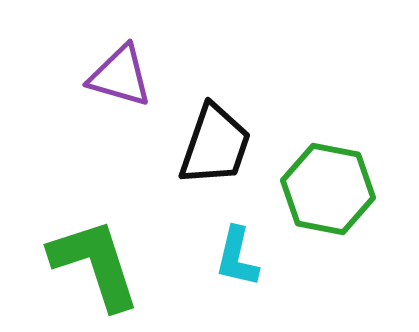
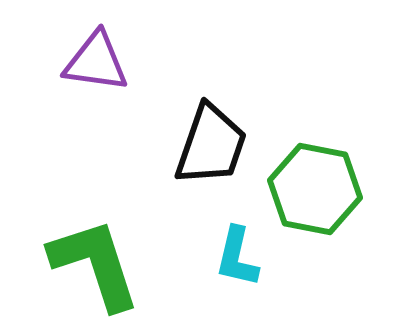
purple triangle: moved 24 px left, 14 px up; rotated 8 degrees counterclockwise
black trapezoid: moved 4 px left
green hexagon: moved 13 px left
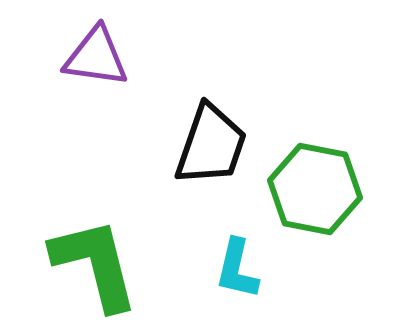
purple triangle: moved 5 px up
cyan L-shape: moved 12 px down
green L-shape: rotated 4 degrees clockwise
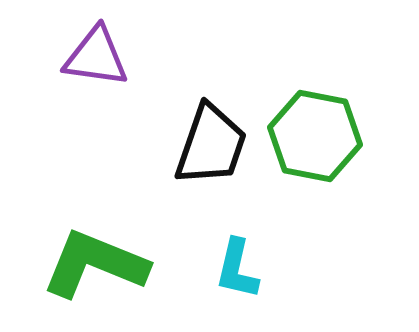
green hexagon: moved 53 px up
green L-shape: rotated 54 degrees counterclockwise
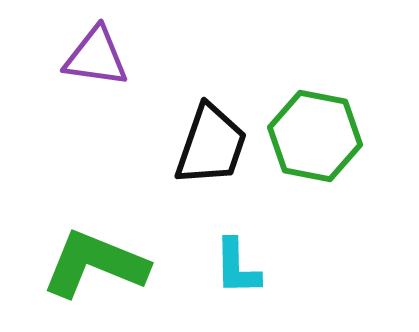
cyan L-shape: moved 2 px up; rotated 14 degrees counterclockwise
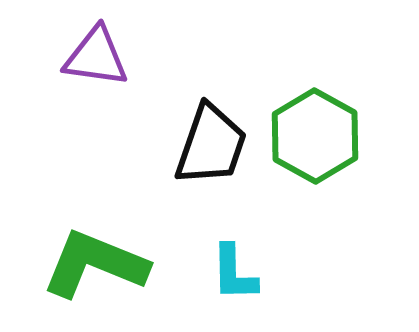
green hexagon: rotated 18 degrees clockwise
cyan L-shape: moved 3 px left, 6 px down
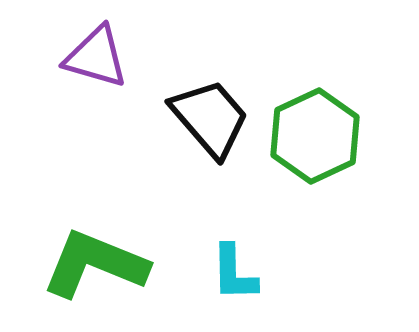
purple triangle: rotated 8 degrees clockwise
green hexagon: rotated 6 degrees clockwise
black trapezoid: moved 1 px left, 27 px up; rotated 60 degrees counterclockwise
